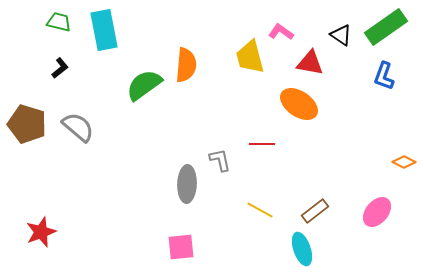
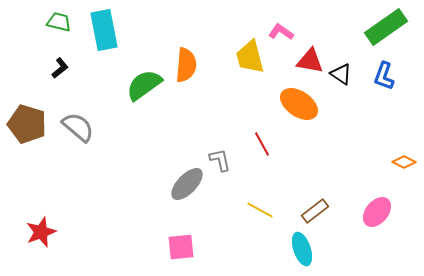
black triangle: moved 39 px down
red triangle: moved 2 px up
red line: rotated 60 degrees clockwise
gray ellipse: rotated 42 degrees clockwise
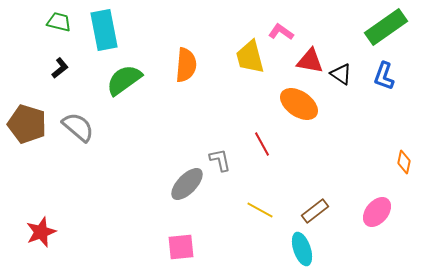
green semicircle: moved 20 px left, 5 px up
orange diamond: rotated 75 degrees clockwise
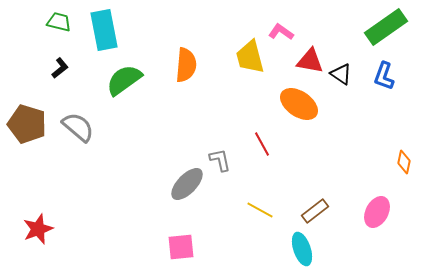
pink ellipse: rotated 12 degrees counterclockwise
red star: moved 3 px left, 3 px up
